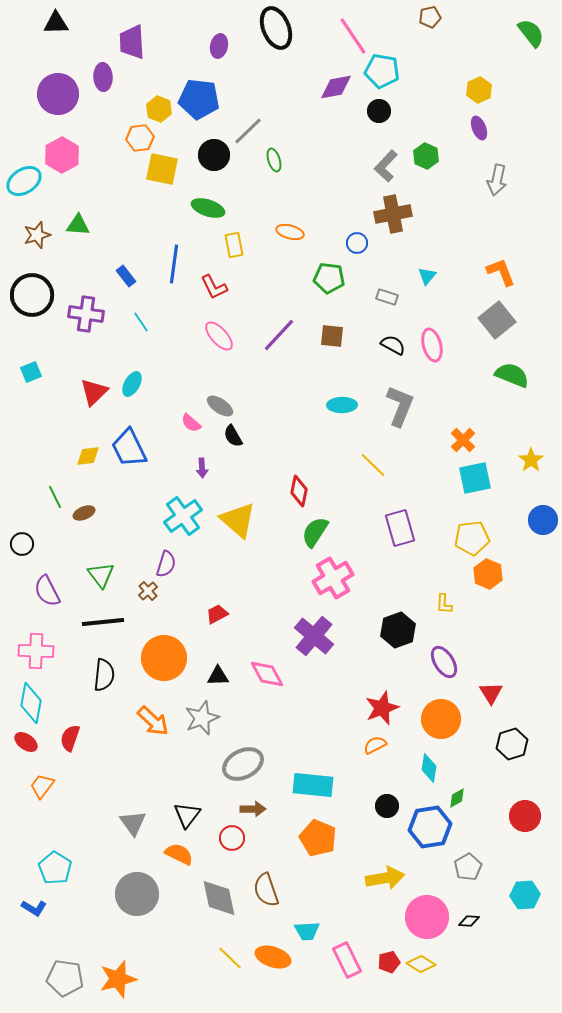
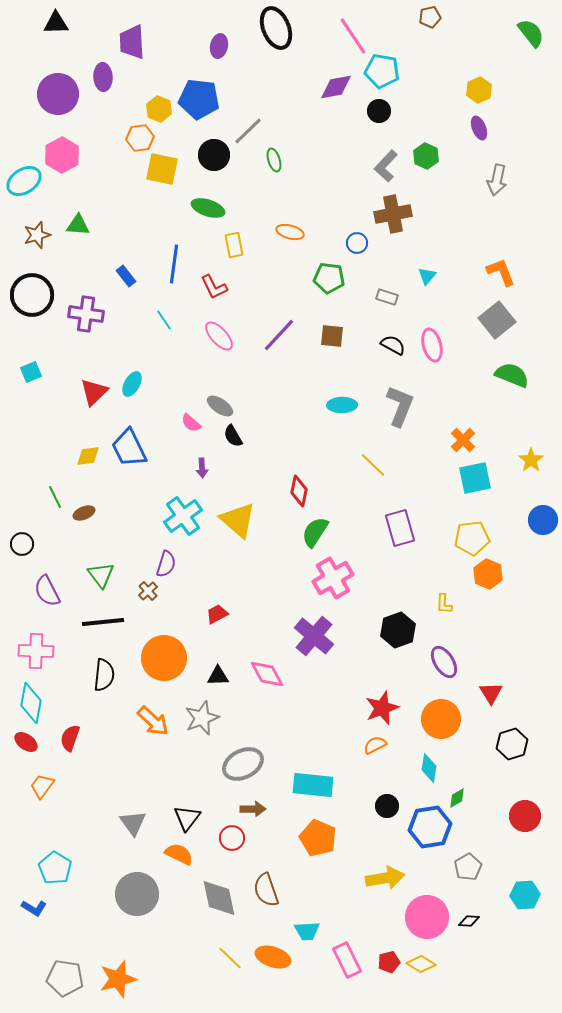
cyan line at (141, 322): moved 23 px right, 2 px up
black triangle at (187, 815): moved 3 px down
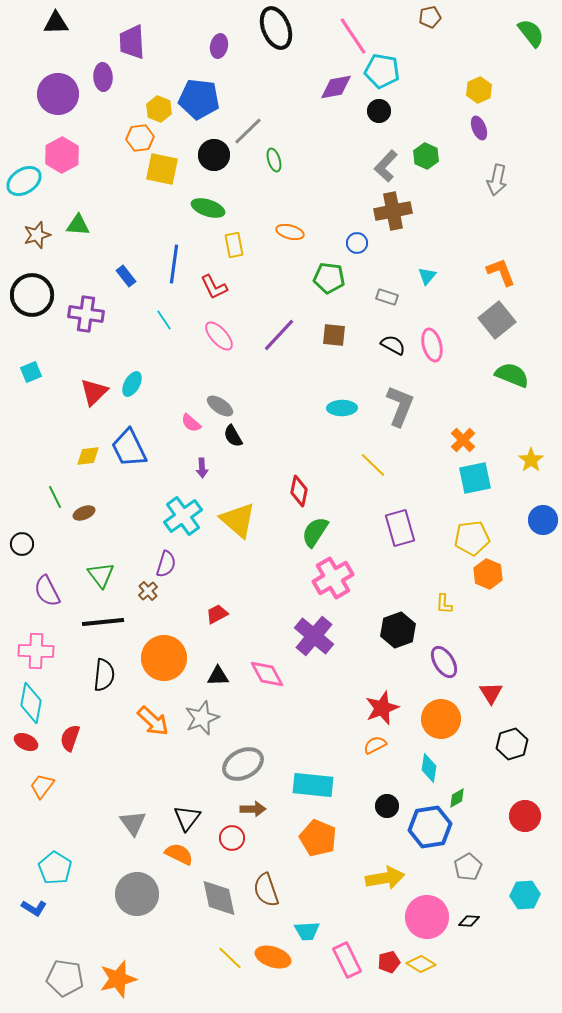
brown cross at (393, 214): moved 3 px up
brown square at (332, 336): moved 2 px right, 1 px up
cyan ellipse at (342, 405): moved 3 px down
red ellipse at (26, 742): rotated 10 degrees counterclockwise
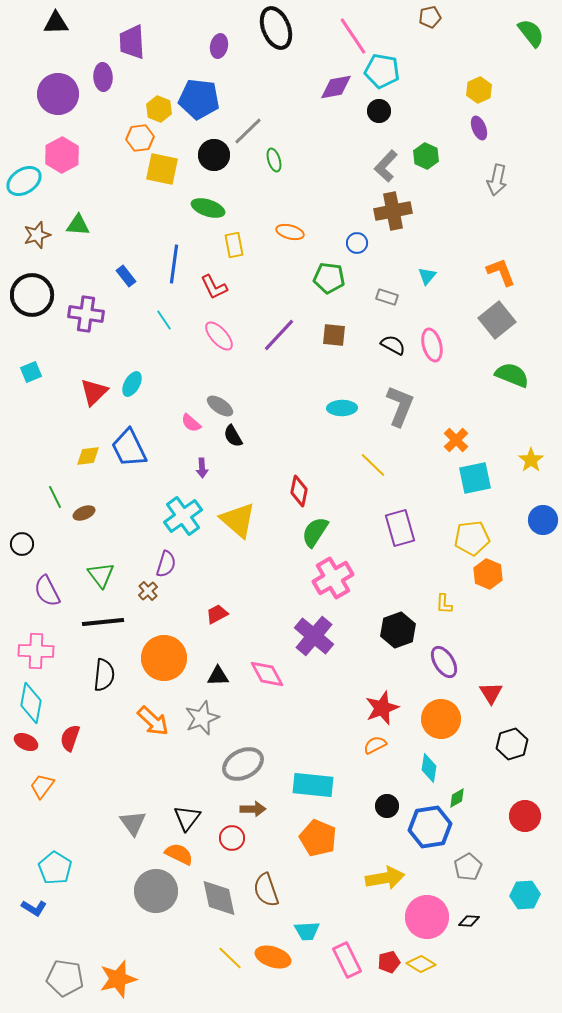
orange cross at (463, 440): moved 7 px left
gray circle at (137, 894): moved 19 px right, 3 px up
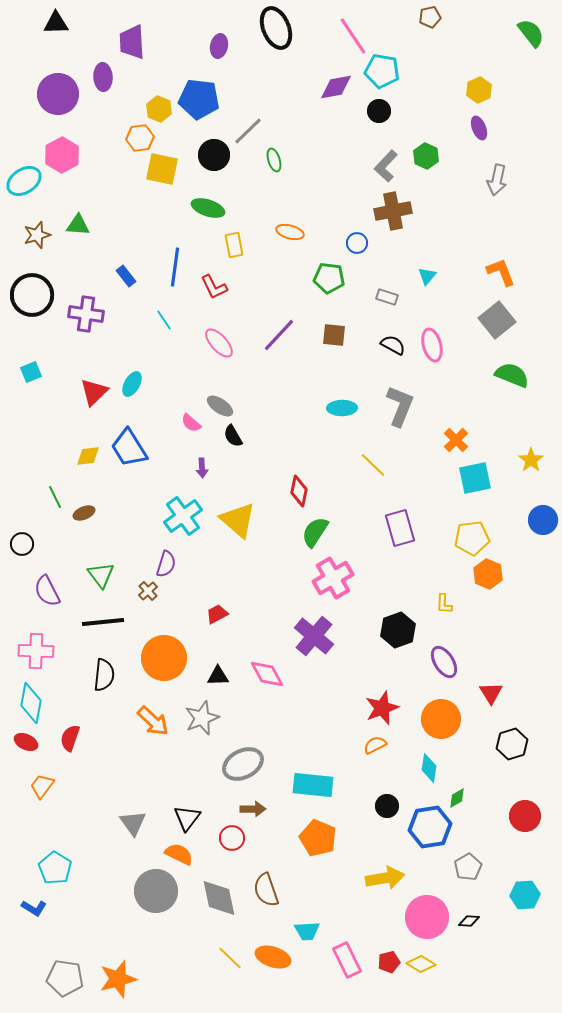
blue line at (174, 264): moved 1 px right, 3 px down
pink ellipse at (219, 336): moved 7 px down
blue trapezoid at (129, 448): rotated 6 degrees counterclockwise
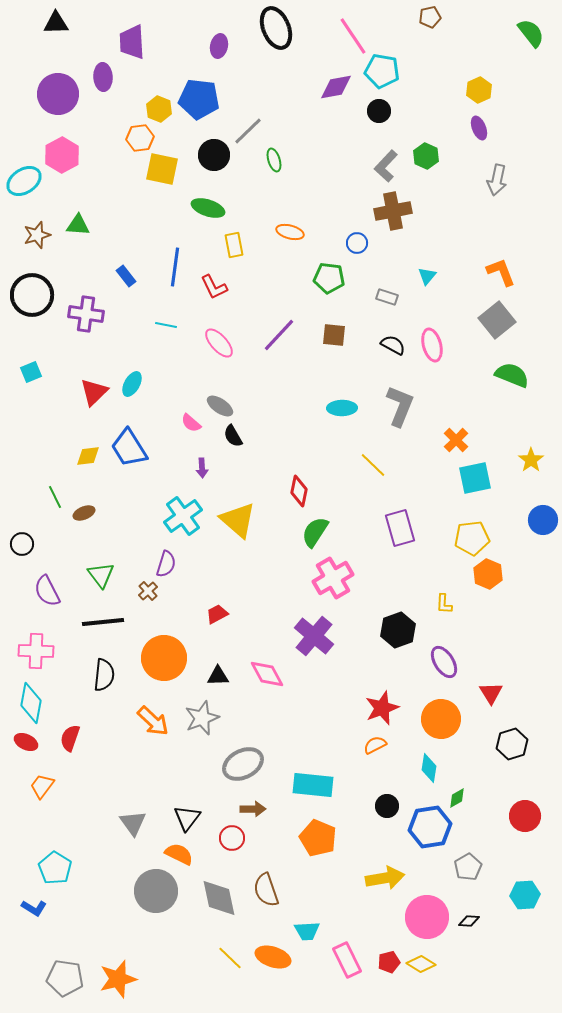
cyan line at (164, 320): moved 2 px right, 5 px down; rotated 45 degrees counterclockwise
